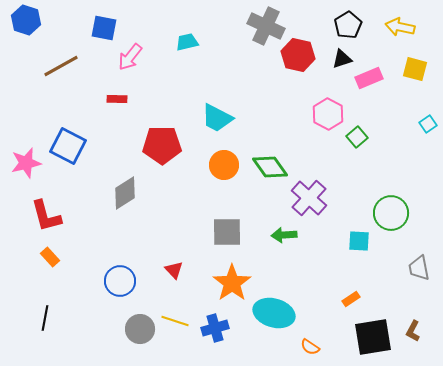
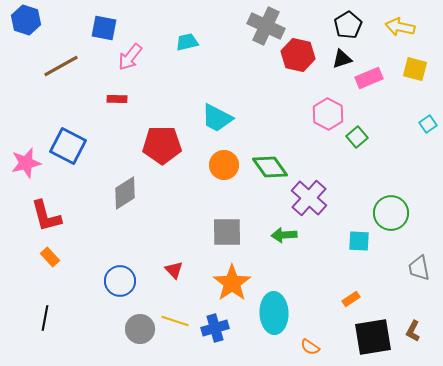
cyan ellipse at (274, 313): rotated 72 degrees clockwise
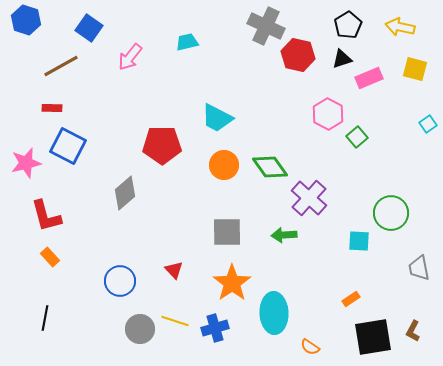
blue square at (104, 28): moved 15 px left; rotated 24 degrees clockwise
red rectangle at (117, 99): moved 65 px left, 9 px down
gray diamond at (125, 193): rotated 8 degrees counterclockwise
